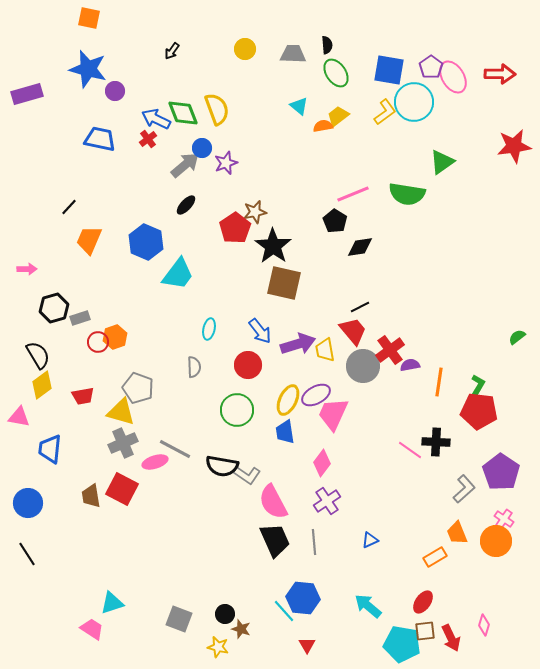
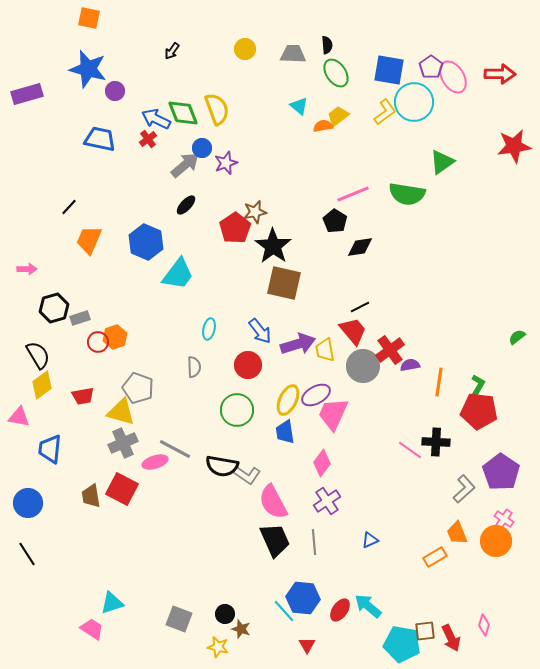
red ellipse at (423, 602): moved 83 px left, 8 px down
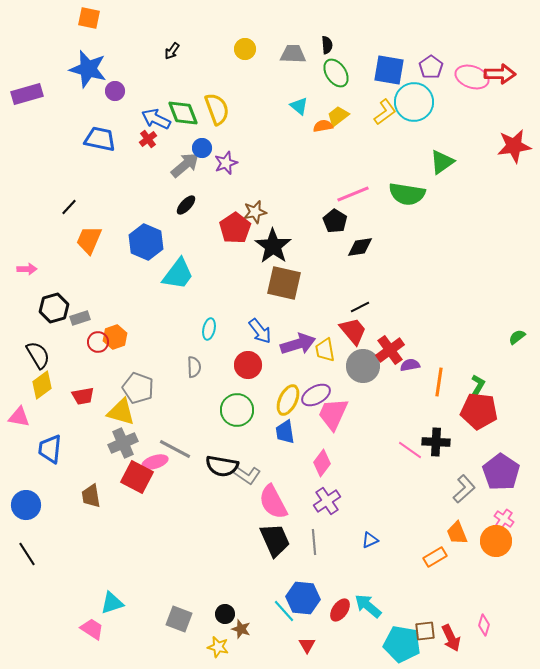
pink ellipse at (453, 77): moved 19 px right; rotated 40 degrees counterclockwise
red square at (122, 489): moved 15 px right, 12 px up
blue circle at (28, 503): moved 2 px left, 2 px down
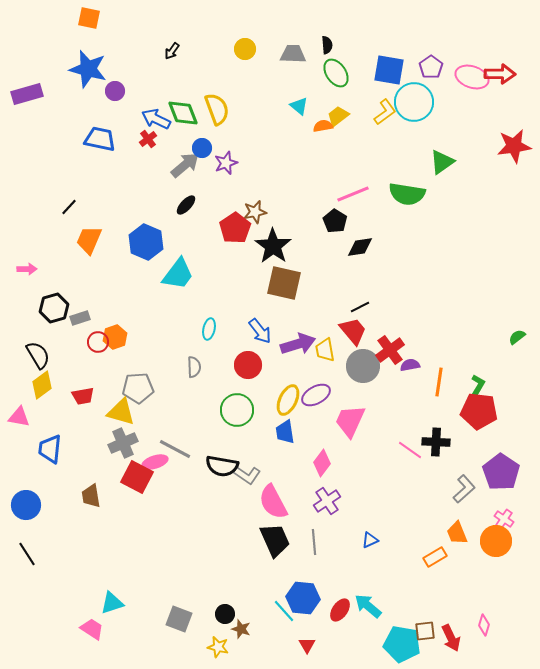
gray pentagon at (138, 388): rotated 24 degrees counterclockwise
pink trapezoid at (333, 414): moved 17 px right, 7 px down
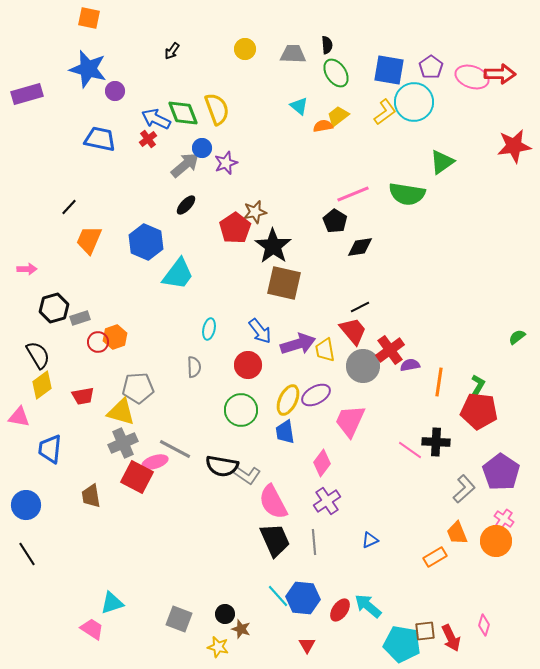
green circle at (237, 410): moved 4 px right
cyan line at (284, 611): moved 6 px left, 15 px up
